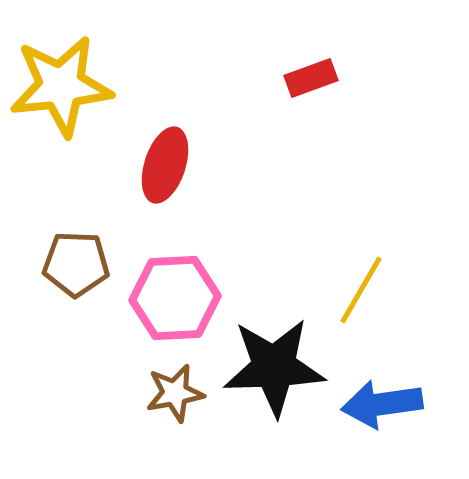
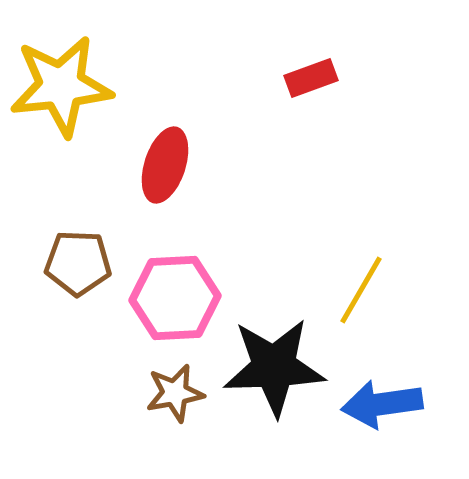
brown pentagon: moved 2 px right, 1 px up
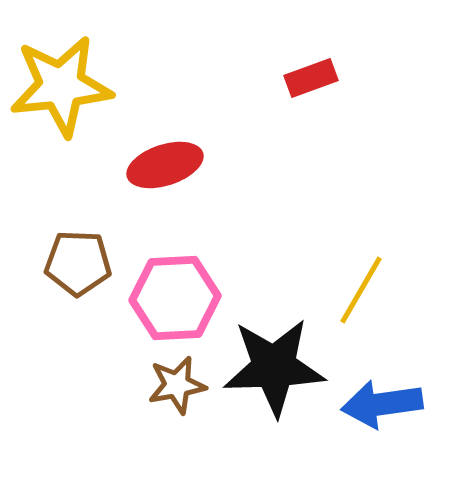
red ellipse: rotated 54 degrees clockwise
brown star: moved 2 px right, 8 px up
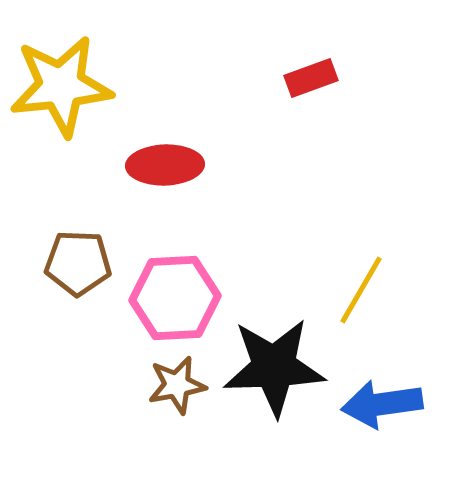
red ellipse: rotated 16 degrees clockwise
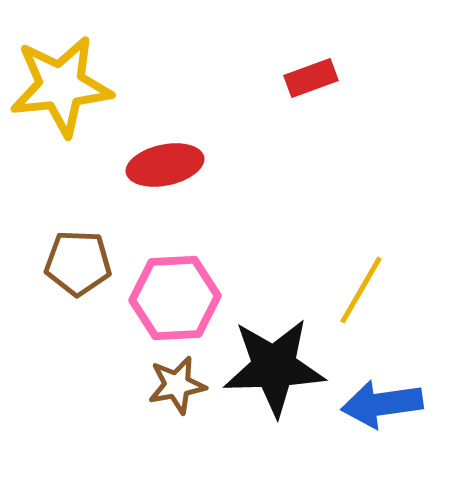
red ellipse: rotated 10 degrees counterclockwise
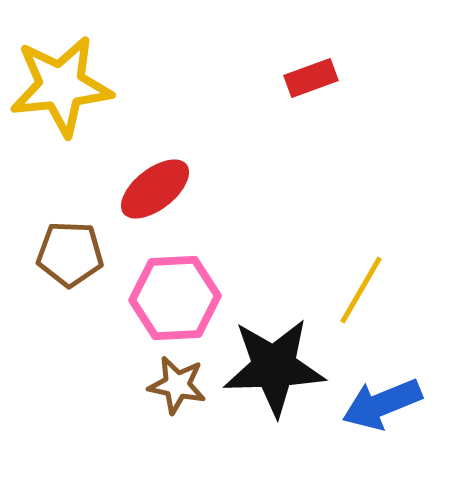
red ellipse: moved 10 px left, 24 px down; rotated 26 degrees counterclockwise
brown pentagon: moved 8 px left, 9 px up
brown star: rotated 22 degrees clockwise
blue arrow: rotated 14 degrees counterclockwise
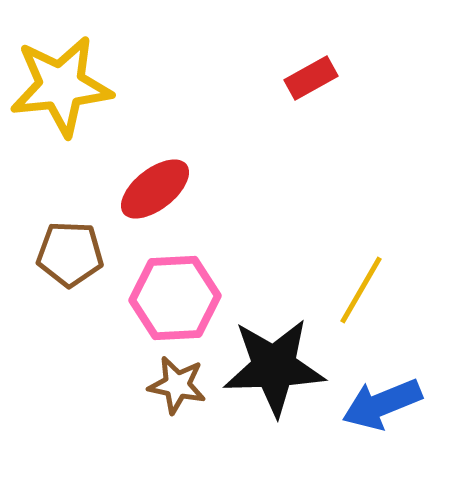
red rectangle: rotated 9 degrees counterclockwise
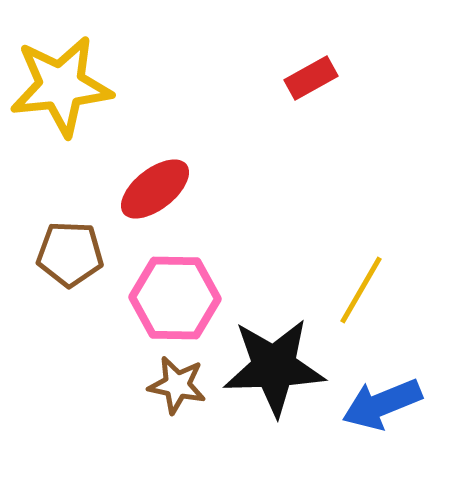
pink hexagon: rotated 4 degrees clockwise
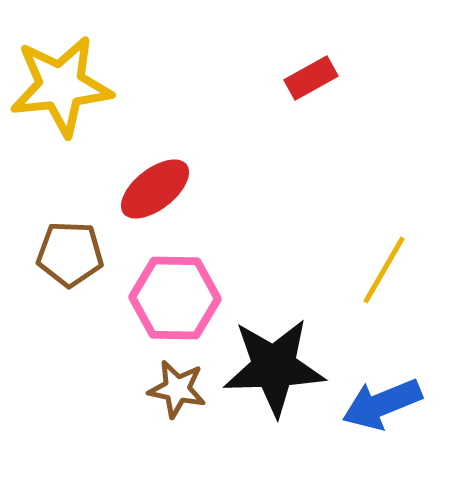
yellow line: moved 23 px right, 20 px up
brown star: moved 4 px down
